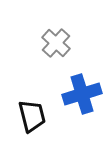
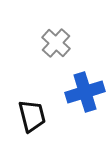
blue cross: moved 3 px right, 2 px up
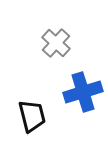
blue cross: moved 2 px left
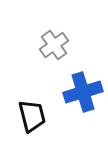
gray cross: moved 2 px left, 2 px down; rotated 12 degrees clockwise
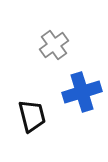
blue cross: moved 1 px left
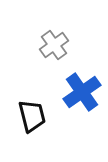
blue cross: rotated 18 degrees counterclockwise
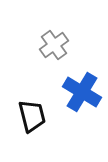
blue cross: rotated 24 degrees counterclockwise
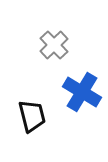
gray cross: rotated 8 degrees counterclockwise
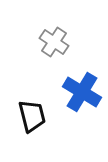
gray cross: moved 3 px up; rotated 12 degrees counterclockwise
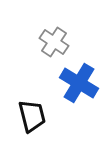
blue cross: moved 3 px left, 9 px up
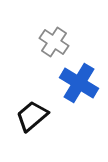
black trapezoid: rotated 116 degrees counterclockwise
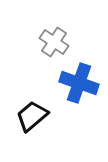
blue cross: rotated 12 degrees counterclockwise
